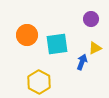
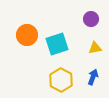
cyan square: rotated 10 degrees counterclockwise
yellow triangle: rotated 16 degrees clockwise
blue arrow: moved 11 px right, 15 px down
yellow hexagon: moved 22 px right, 2 px up
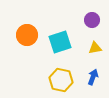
purple circle: moved 1 px right, 1 px down
cyan square: moved 3 px right, 2 px up
yellow hexagon: rotated 15 degrees counterclockwise
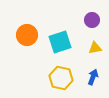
yellow hexagon: moved 2 px up
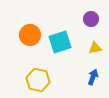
purple circle: moved 1 px left, 1 px up
orange circle: moved 3 px right
yellow hexagon: moved 23 px left, 2 px down
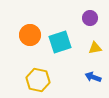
purple circle: moved 1 px left, 1 px up
blue arrow: rotated 91 degrees counterclockwise
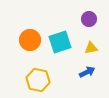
purple circle: moved 1 px left, 1 px down
orange circle: moved 5 px down
yellow triangle: moved 4 px left
blue arrow: moved 6 px left, 5 px up; rotated 133 degrees clockwise
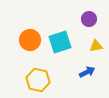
yellow triangle: moved 5 px right, 2 px up
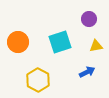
orange circle: moved 12 px left, 2 px down
yellow hexagon: rotated 15 degrees clockwise
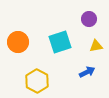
yellow hexagon: moved 1 px left, 1 px down
